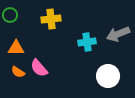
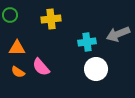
orange triangle: moved 1 px right
pink semicircle: moved 2 px right, 1 px up
white circle: moved 12 px left, 7 px up
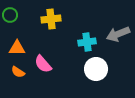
pink semicircle: moved 2 px right, 3 px up
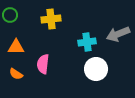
orange triangle: moved 1 px left, 1 px up
pink semicircle: rotated 48 degrees clockwise
orange semicircle: moved 2 px left, 2 px down
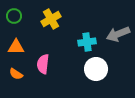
green circle: moved 4 px right, 1 px down
yellow cross: rotated 24 degrees counterclockwise
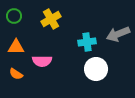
pink semicircle: moved 1 px left, 3 px up; rotated 96 degrees counterclockwise
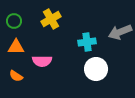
green circle: moved 5 px down
gray arrow: moved 2 px right, 2 px up
orange semicircle: moved 2 px down
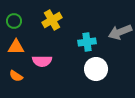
yellow cross: moved 1 px right, 1 px down
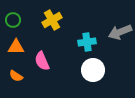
green circle: moved 1 px left, 1 px up
pink semicircle: rotated 66 degrees clockwise
white circle: moved 3 px left, 1 px down
